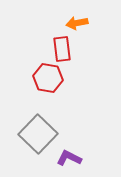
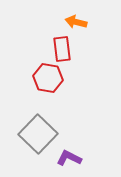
orange arrow: moved 1 px left, 1 px up; rotated 25 degrees clockwise
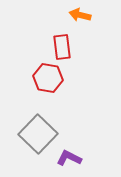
orange arrow: moved 4 px right, 7 px up
red rectangle: moved 2 px up
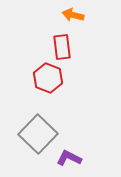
orange arrow: moved 7 px left
red hexagon: rotated 12 degrees clockwise
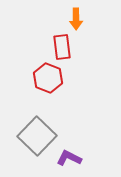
orange arrow: moved 3 px right, 4 px down; rotated 105 degrees counterclockwise
gray square: moved 1 px left, 2 px down
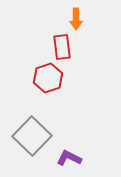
red hexagon: rotated 20 degrees clockwise
gray square: moved 5 px left
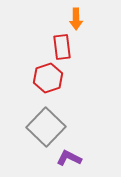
gray square: moved 14 px right, 9 px up
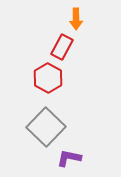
red rectangle: rotated 35 degrees clockwise
red hexagon: rotated 12 degrees counterclockwise
purple L-shape: rotated 15 degrees counterclockwise
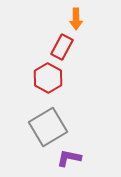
gray square: moved 2 px right; rotated 15 degrees clockwise
